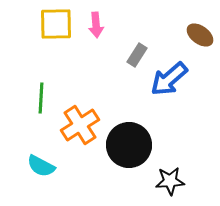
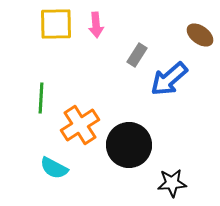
cyan semicircle: moved 13 px right, 2 px down
black star: moved 2 px right, 2 px down
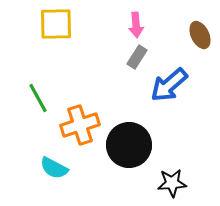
pink arrow: moved 40 px right
brown ellipse: rotated 28 degrees clockwise
gray rectangle: moved 2 px down
blue arrow: moved 6 px down
green line: moved 3 px left; rotated 32 degrees counterclockwise
orange cross: rotated 15 degrees clockwise
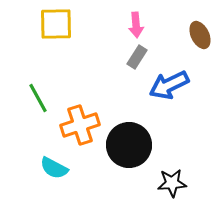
blue arrow: rotated 15 degrees clockwise
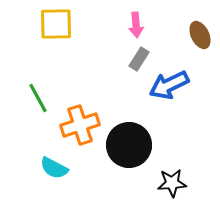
gray rectangle: moved 2 px right, 2 px down
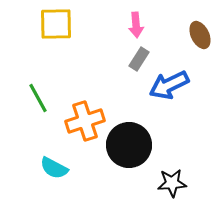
orange cross: moved 5 px right, 4 px up
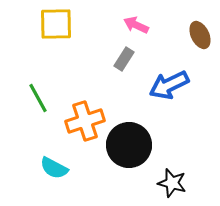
pink arrow: rotated 120 degrees clockwise
gray rectangle: moved 15 px left
black star: rotated 20 degrees clockwise
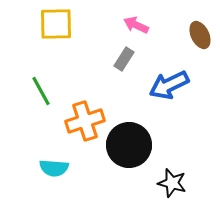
green line: moved 3 px right, 7 px up
cyan semicircle: rotated 24 degrees counterclockwise
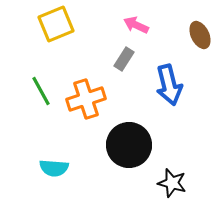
yellow square: rotated 21 degrees counterclockwise
blue arrow: rotated 78 degrees counterclockwise
orange cross: moved 1 px right, 22 px up
